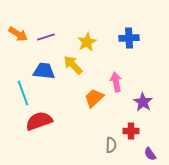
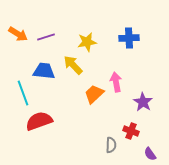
yellow star: rotated 18 degrees clockwise
orange trapezoid: moved 4 px up
red cross: rotated 21 degrees clockwise
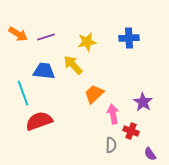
pink arrow: moved 3 px left, 32 px down
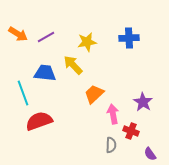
purple line: rotated 12 degrees counterclockwise
blue trapezoid: moved 1 px right, 2 px down
